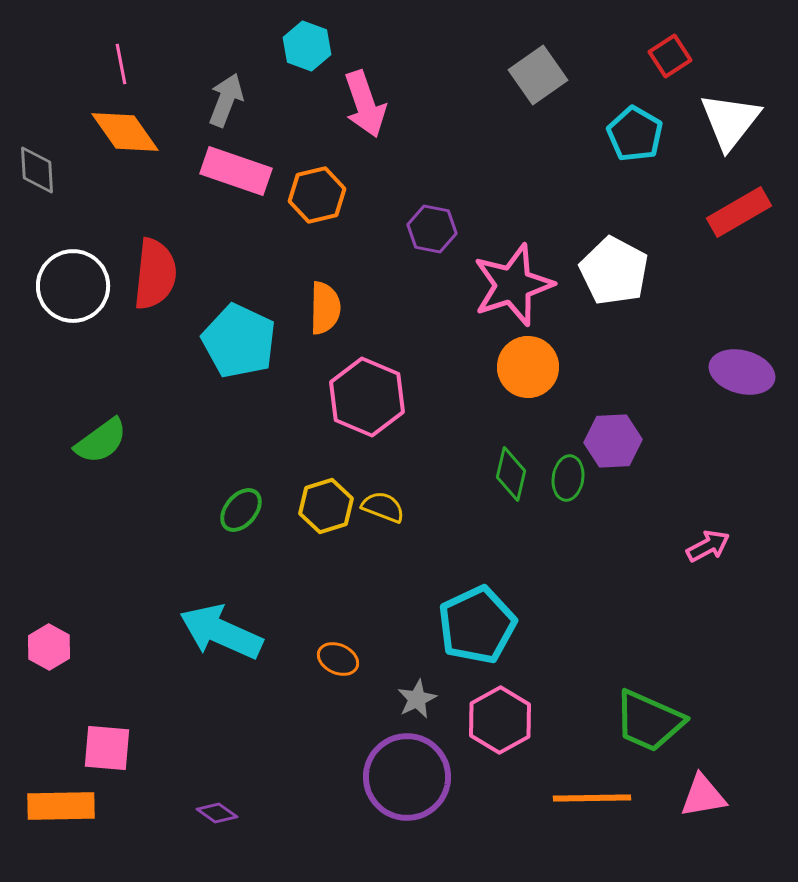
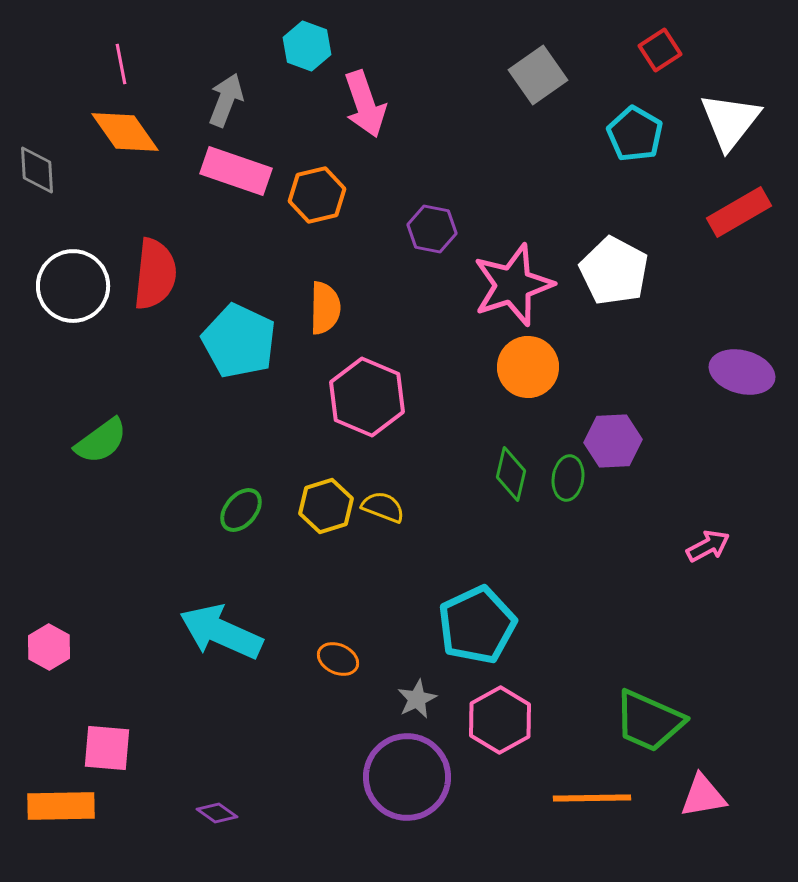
red square at (670, 56): moved 10 px left, 6 px up
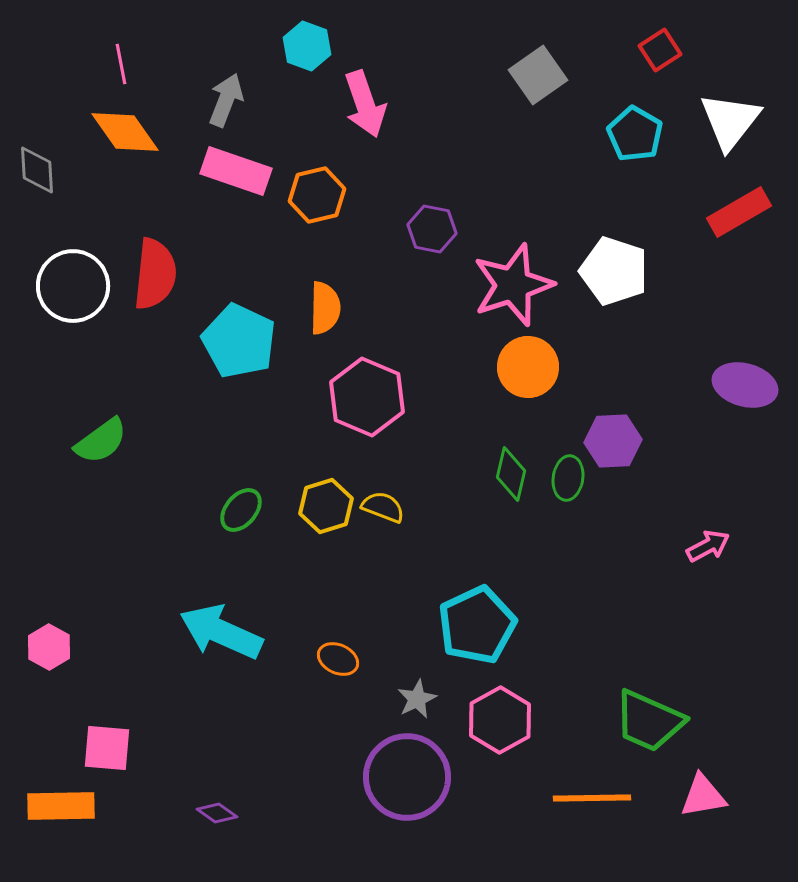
white pentagon at (614, 271): rotated 10 degrees counterclockwise
purple ellipse at (742, 372): moved 3 px right, 13 px down
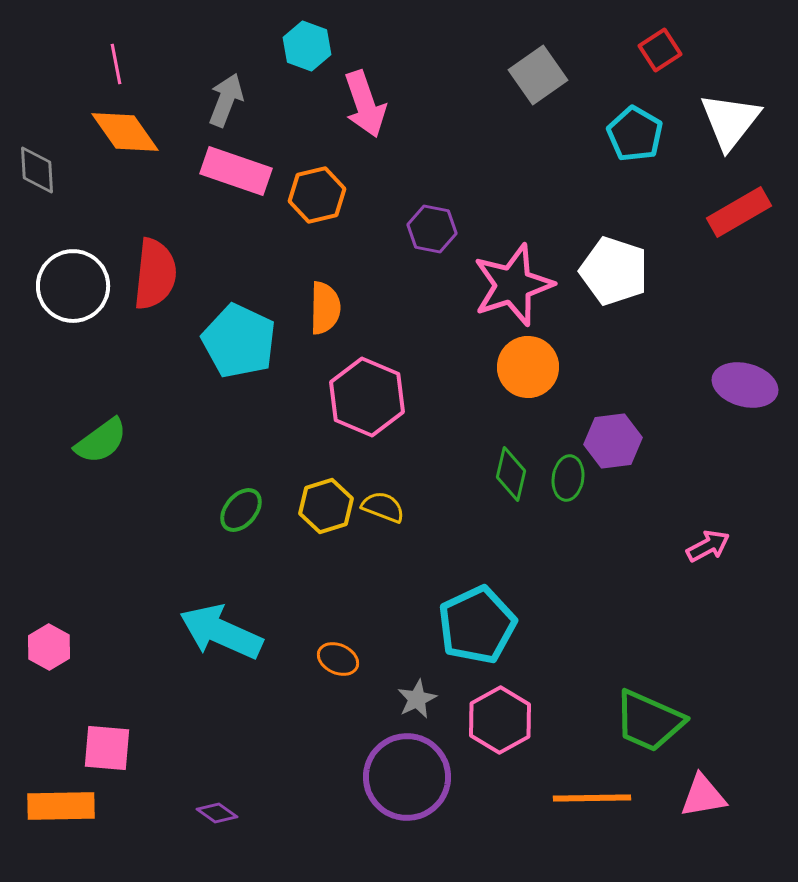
pink line at (121, 64): moved 5 px left
purple hexagon at (613, 441): rotated 4 degrees counterclockwise
